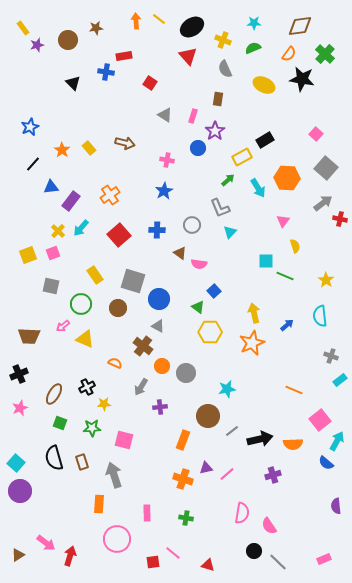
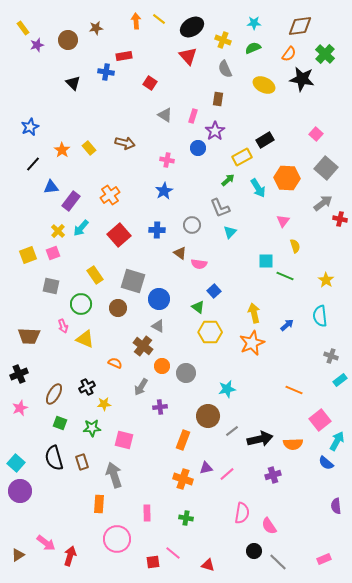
pink arrow at (63, 326): rotated 72 degrees counterclockwise
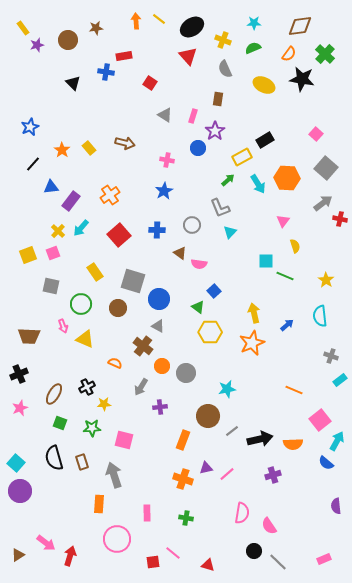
cyan arrow at (258, 188): moved 4 px up
yellow rectangle at (95, 275): moved 3 px up
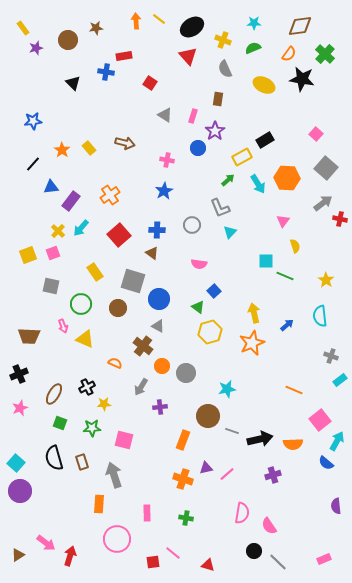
purple star at (37, 45): moved 1 px left, 3 px down
blue star at (30, 127): moved 3 px right, 6 px up; rotated 18 degrees clockwise
brown triangle at (180, 253): moved 28 px left
yellow hexagon at (210, 332): rotated 15 degrees counterclockwise
gray line at (232, 431): rotated 56 degrees clockwise
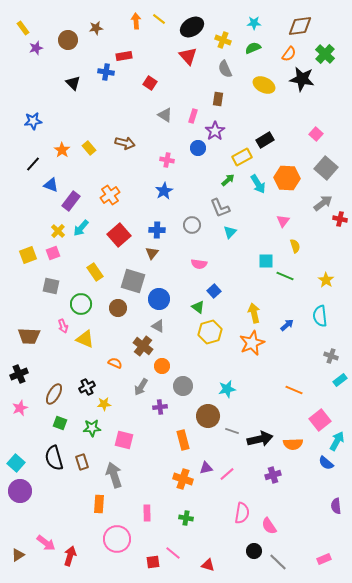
blue triangle at (51, 187): moved 2 px up; rotated 28 degrees clockwise
brown triangle at (152, 253): rotated 32 degrees clockwise
gray circle at (186, 373): moved 3 px left, 13 px down
orange rectangle at (183, 440): rotated 36 degrees counterclockwise
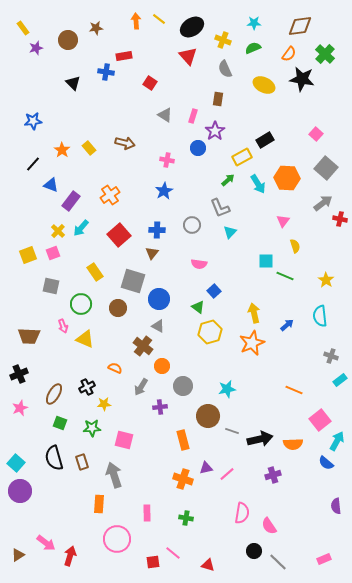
orange semicircle at (115, 363): moved 5 px down
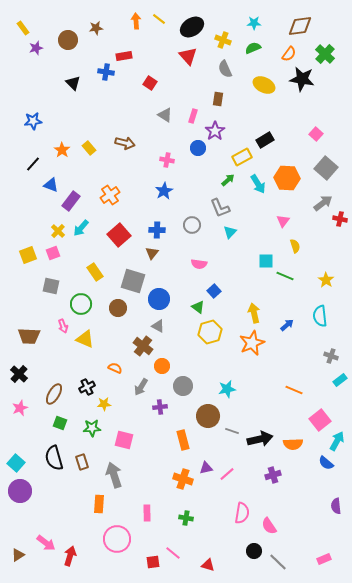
black cross at (19, 374): rotated 24 degrees counterclockwise
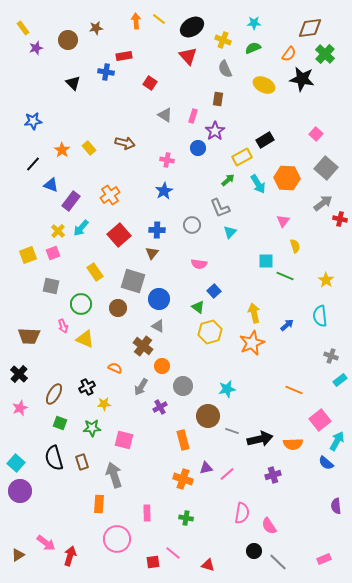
brown diamond at (300, 26): moved 10 px right, 2 px down
purple cross at (160, 407): rotated 24 degrees counterclockwise
